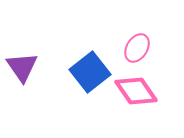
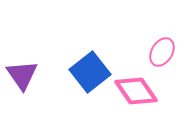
pink ellipse: moved 25 px right, 4 px down
purple triangle: moved 8 px down
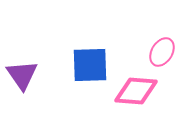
blue square: moved 7 px up; rotated 36 degrees clockwise
pink diamond: rotated 51 degrees counterclockwise
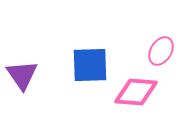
pink ellipse: moved 1 px left, 1 px up
pink diamond: moved 1 px down
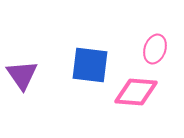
pink ellipse: moved 6 px left, 2 px up; rotated 12 degrees counterclockwise
blue square: rotated 9 degrees clockwise
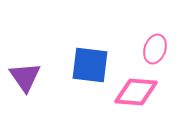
purple triangle: moved 3 px right, 2 px down
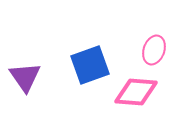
pink ellipse: moved 1 px left, 1 px down
blue square: rotated 27 degrees counterclockwise
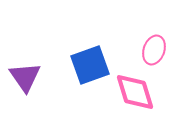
pink diamond: moved 1 px left; rotated 69 degrees clockwise
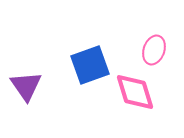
purple triangle: moved 1 px right, 9 px down
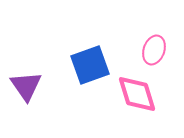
pink diamond: moved 2 px right, 2 px down
